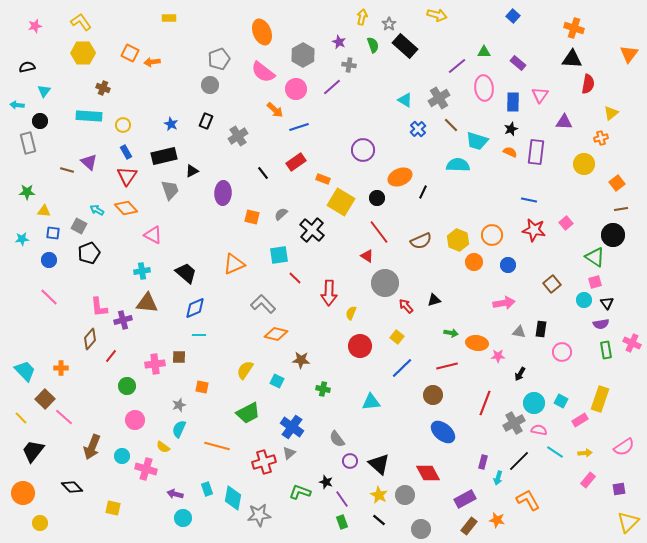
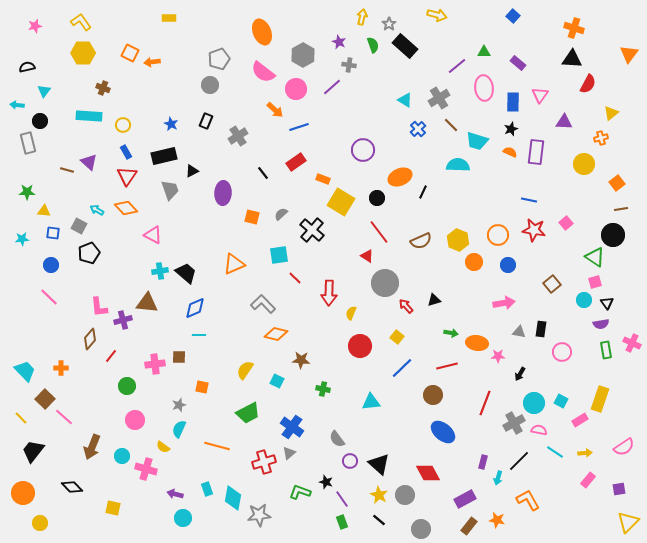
red semicircle at (588, 84): rotated 18 degrees clockwise
orange circle at (492, 235): moved 6 px right
blue circle at (49, 260): moved 2 px right, 5 px down
cyan cross at (142, 271): moved 18 px right
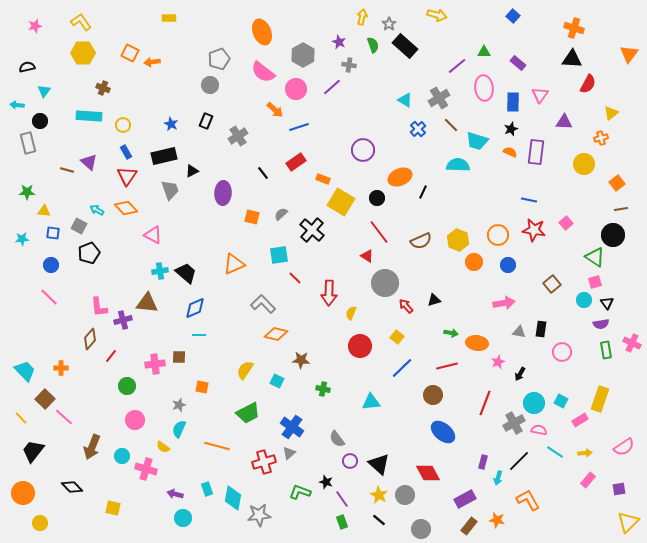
pink star at (498, 356): moved 6 px down; rotated 24 degrees counterclockwise
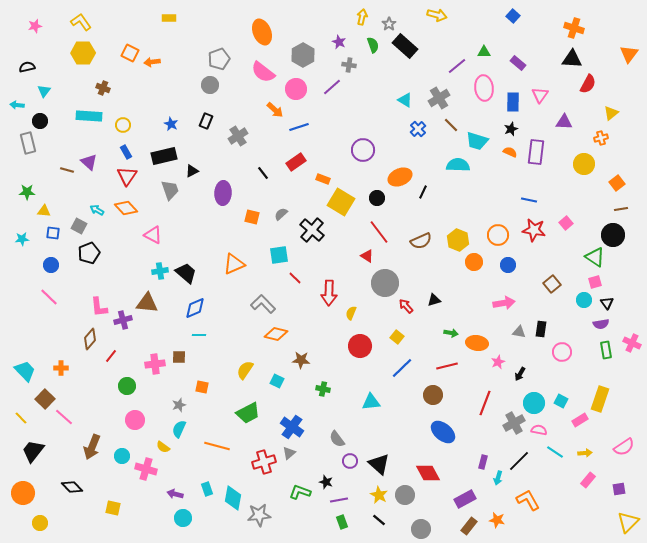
purple line at (342, 499): moved 3 px left, 1 px down; rotated 66 degrees counterclockwise
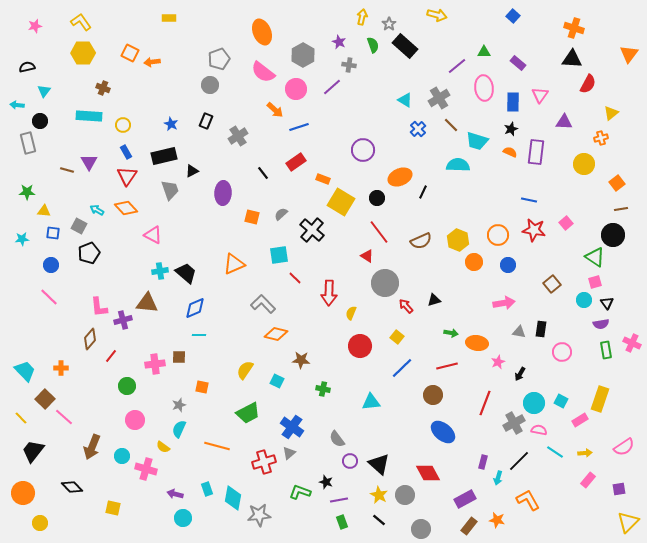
purple triangle at (89, 162): rotated 18 degrees clockwise
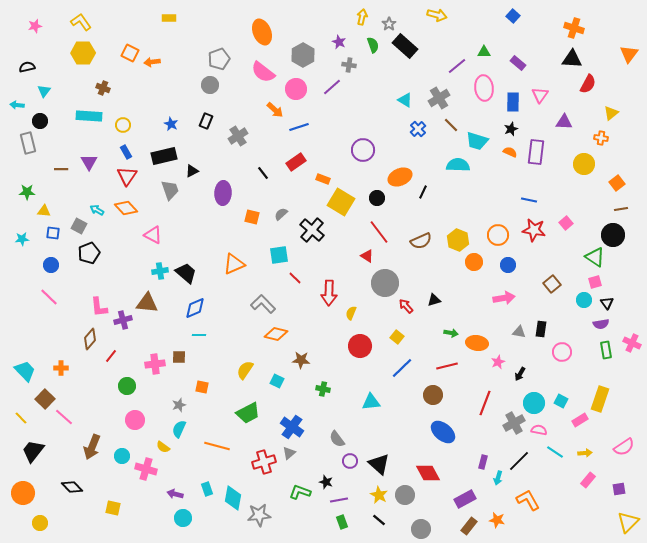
orange cross at (601, 138): rotated 24 degrees clockwise
brown line at (67, 170): moved 6 px left, 1 px up; rotated 16 degrees counterclockwise
pink arrow at (504, 303): moved 5 px up
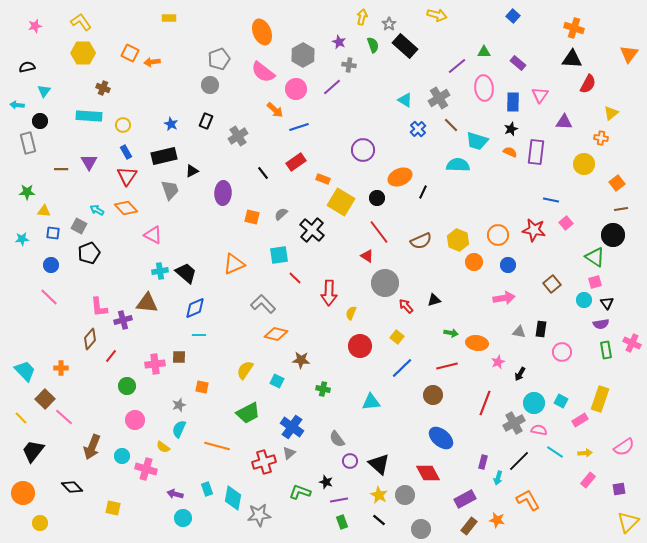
blue line at (529, 200): moved 22 px right
blue ellipse at (443, 432): moved 2 px left, 6 px down
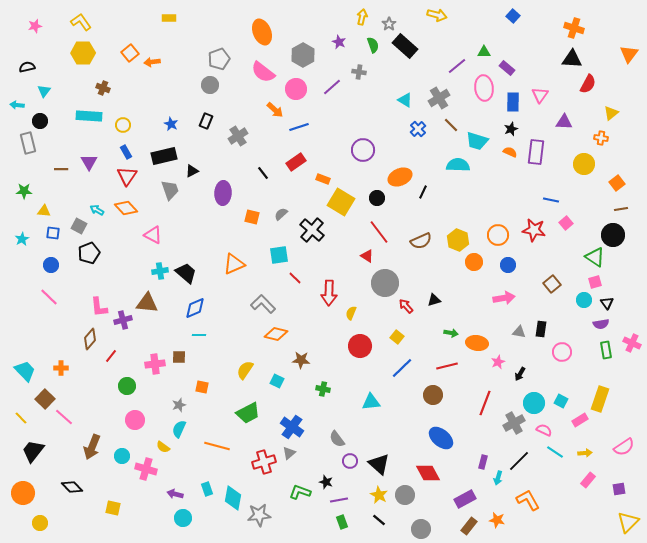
orange square at (130, 53): rotated 24 degrees clockwise
purple rectangle at (518, 63): moved 11 px left, 5 px down
gray cross at (349, 65): moved 10 px right, 7 px down
green star at (27, 192): moved 3 px left, 1 px up
cyan star at (22, 239): rotated 24 degrees counterclockwise
pink semicircle at (539, 430): moved 5 px right; rotated 14 degrees clockwise
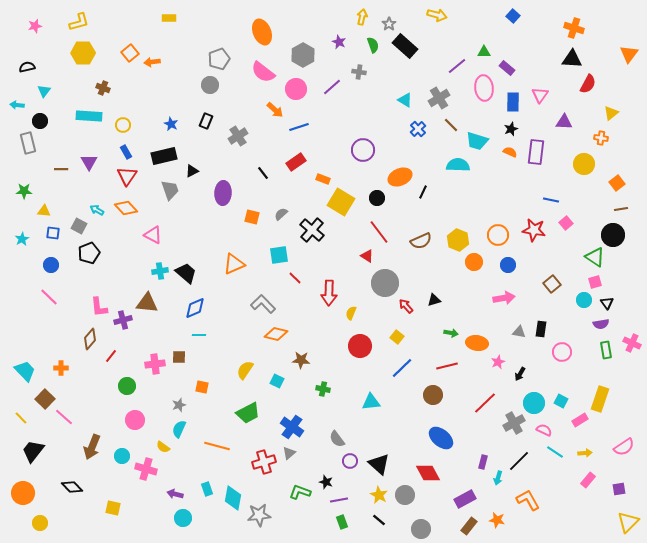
yellow L-shape at (81, 22): moved 2 px left; rotated 110 degrees clockwise
red line at (485, 403): rotated 25 degrees clockwise
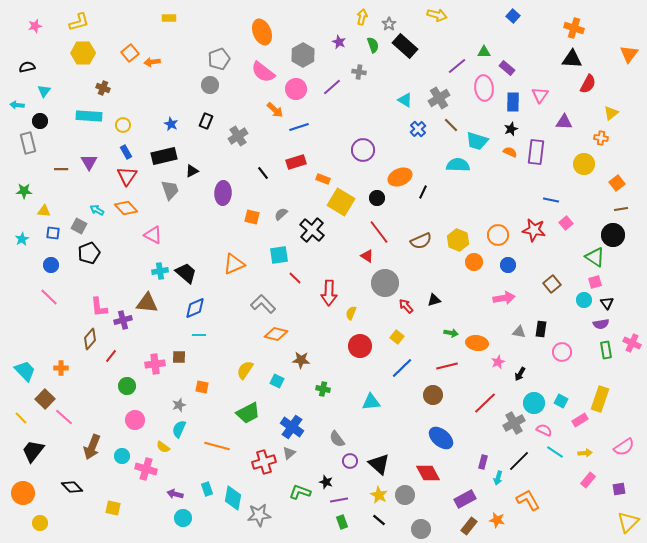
red rectangle at (296, 162): rotated 18 degrees clockwise
